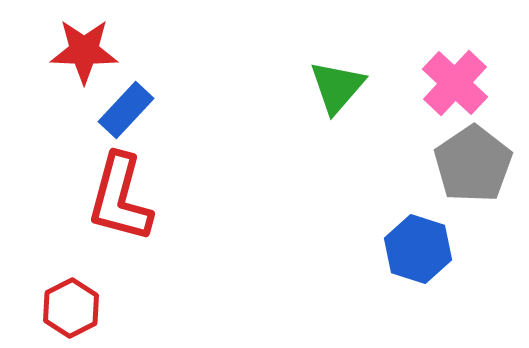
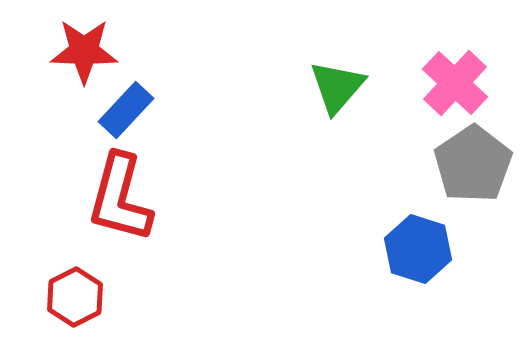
red hexagon: moved 4 px right, 11 px up
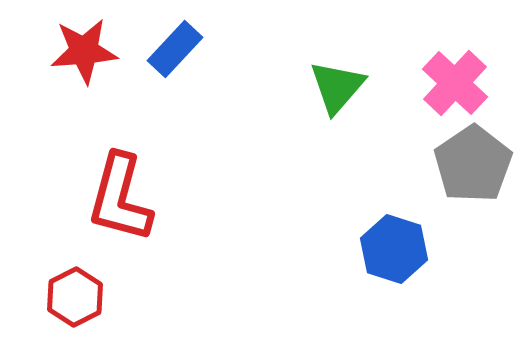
red star: rotated 6 degrees counterclockwise
blue rectangle: moved 49 px right, 61 px up
blue hexagon: moved 24 px left
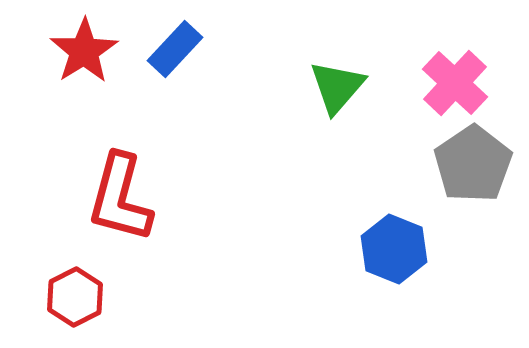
red star: rotated 28 degrees counterclockwise
blue hexagon: rotated 4 degrees clockwise
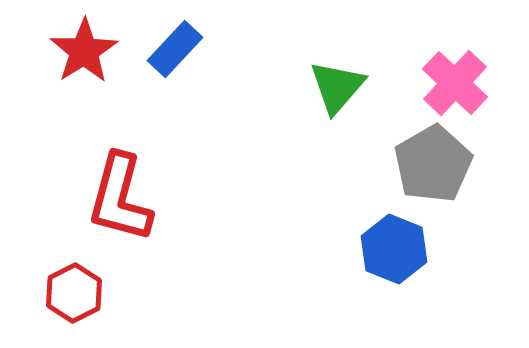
gray pentagon: moved 40 px left; rotated 4 degrees clockwise
red hexagon: moved 1 px left, 4 px up
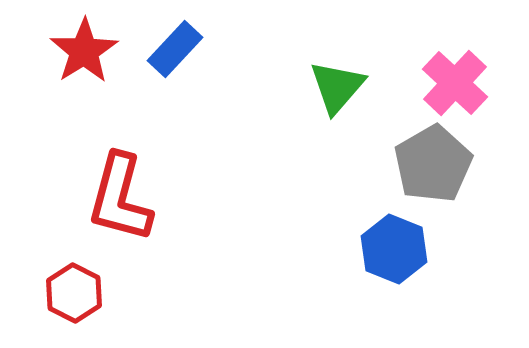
red hexagon: rotated 6 degrees counterclockwise
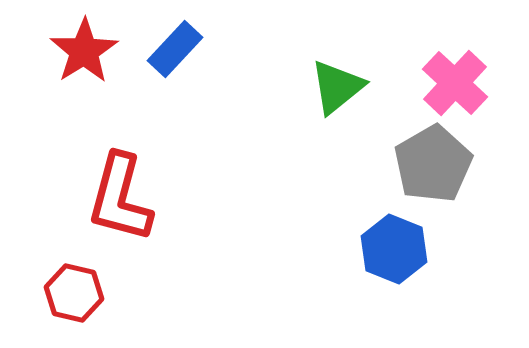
green triangle: rotated 10 degrees clockwise
red hexagon: rotated 14 degrees counterclockwise
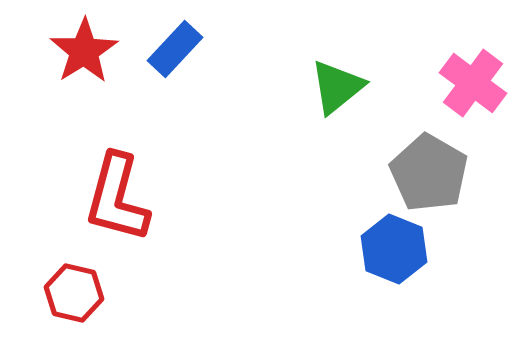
pink cross: moved 18 px right; rotated 6 degrees counterclockwise
gray pentagon: moved 4 px left, 9 px down; rotated 12 degrees counterclockwise
red L-shape: moved 3 px left
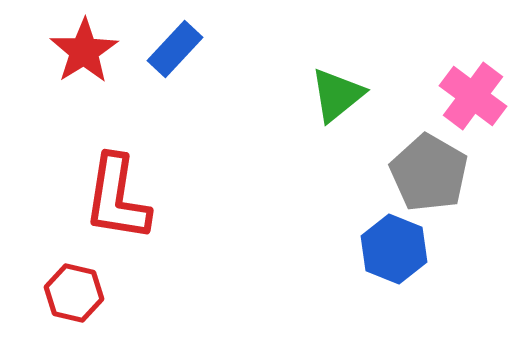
pink cross: moved 13 px down
green triangle: moved 8 px down
red L-shape: rotated 6 degrees counterclockwise
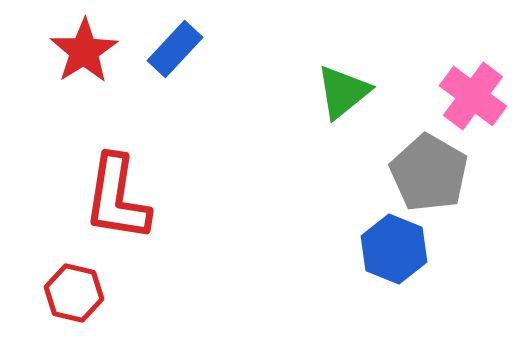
green triangle: moved 6 px right, 3 px up
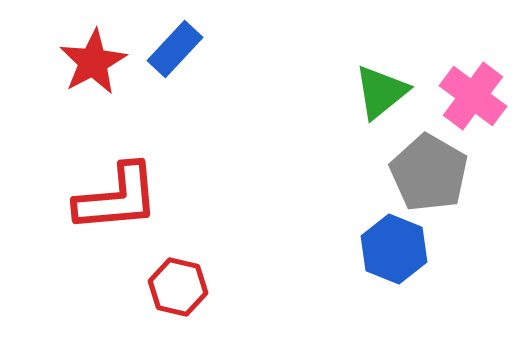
red star: moved 9 px right, 11 px down; rotated 4 degrees clockwise
green triangle: moved 38 px right
red L-shape: rotated 104 degrees counterclockwise
red hexagon: moved 104 px right, 6 px up
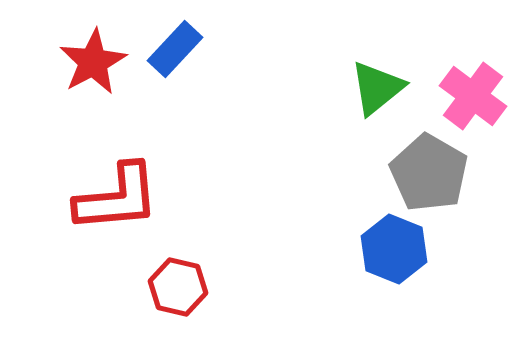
green triangle: moved 4 px left, 4 px up
